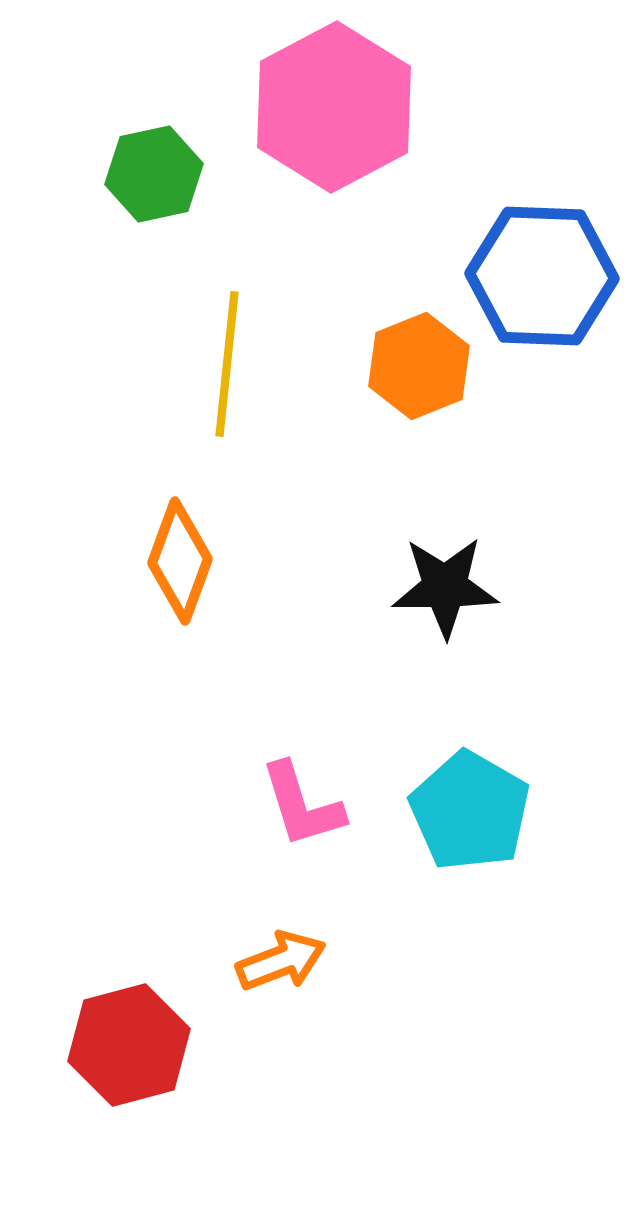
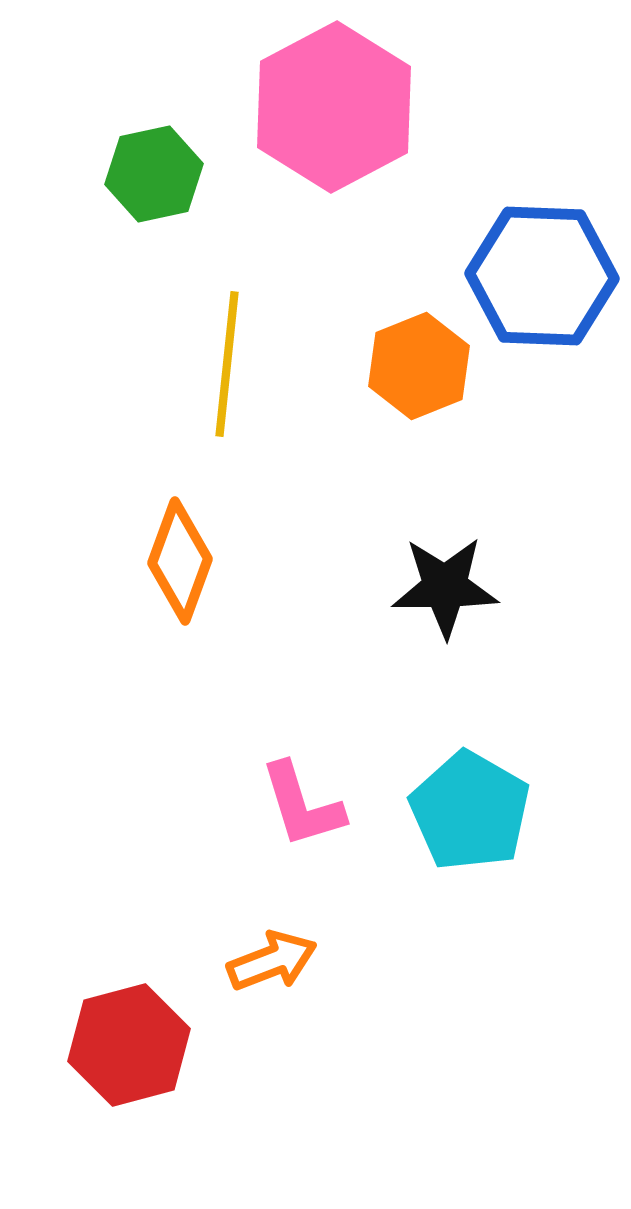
orange arrow: moved 9 px left
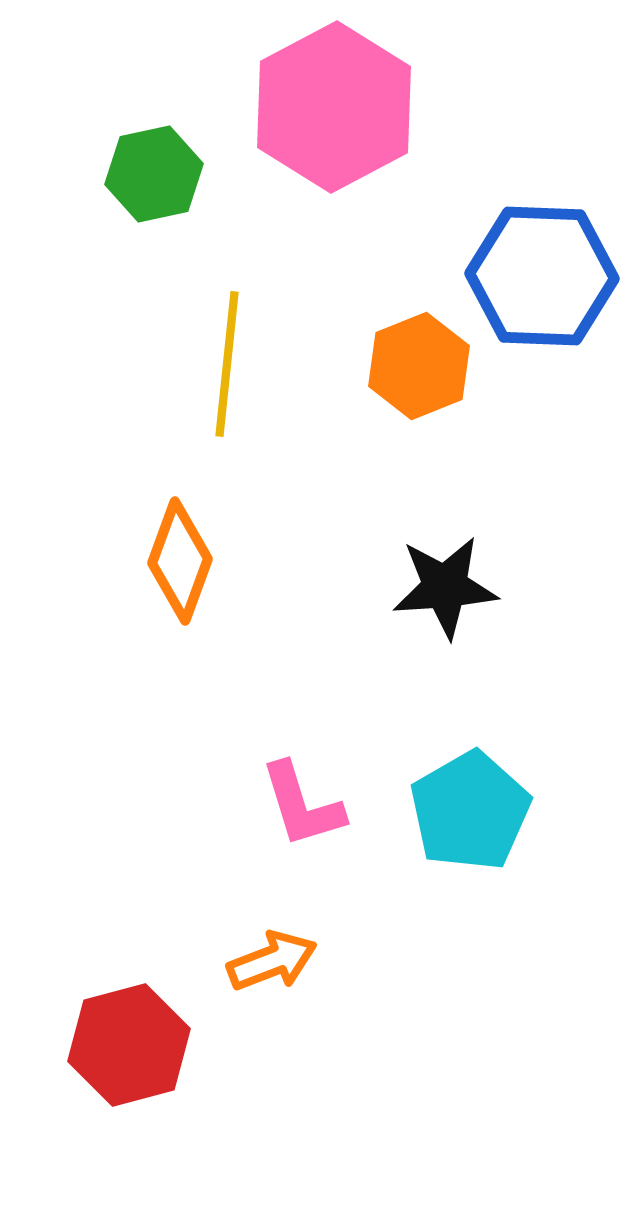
black star: rotated 4 degrees counterclockwise
cyan pentagon: rotated 12 degrees clockwise
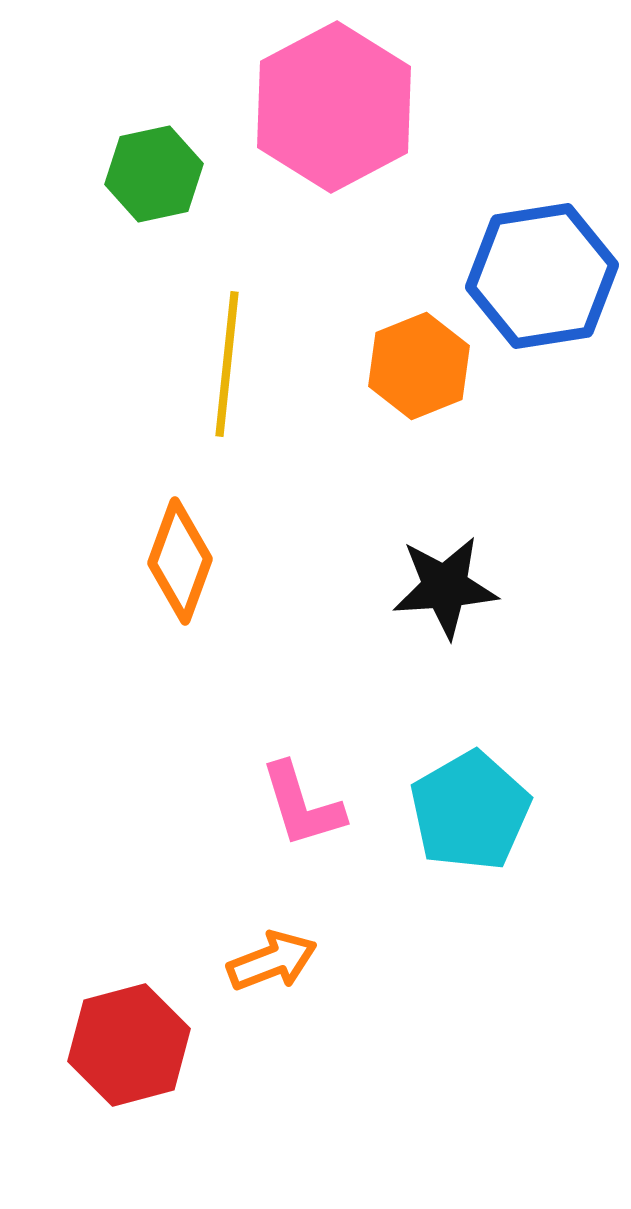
blue hexagon: rotated 11 degrees counterclockwise
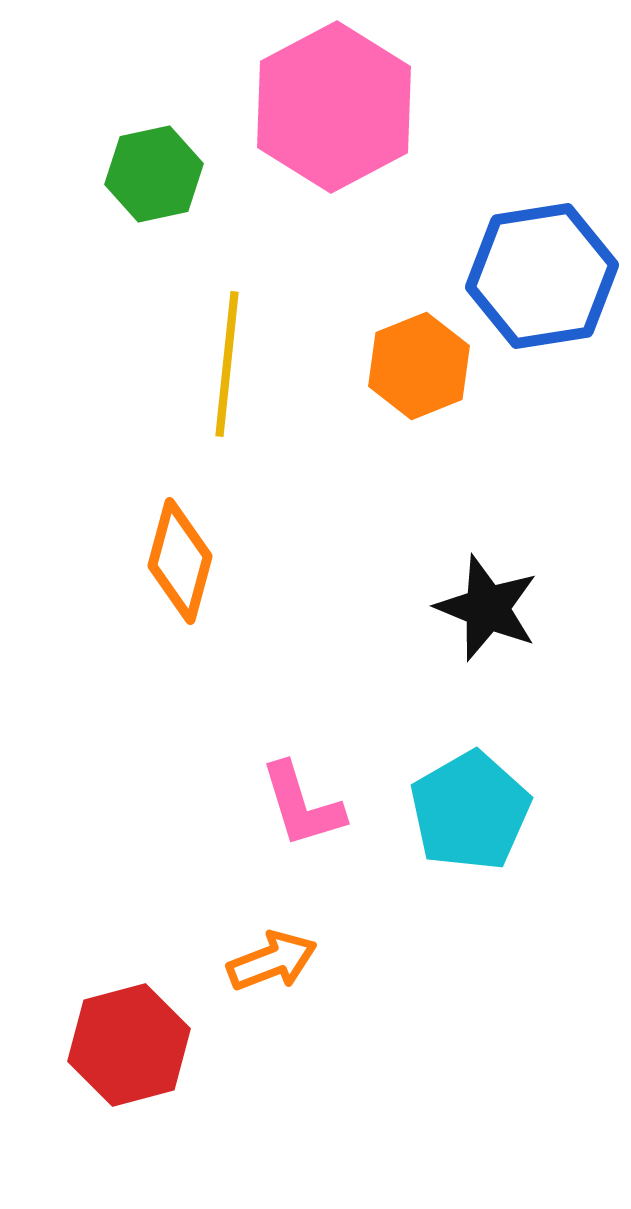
orange diamond: rotated 5 degrees counterclockwise
black star: moved 42 px right, 21 px down; rotated 26 degrees clockwise
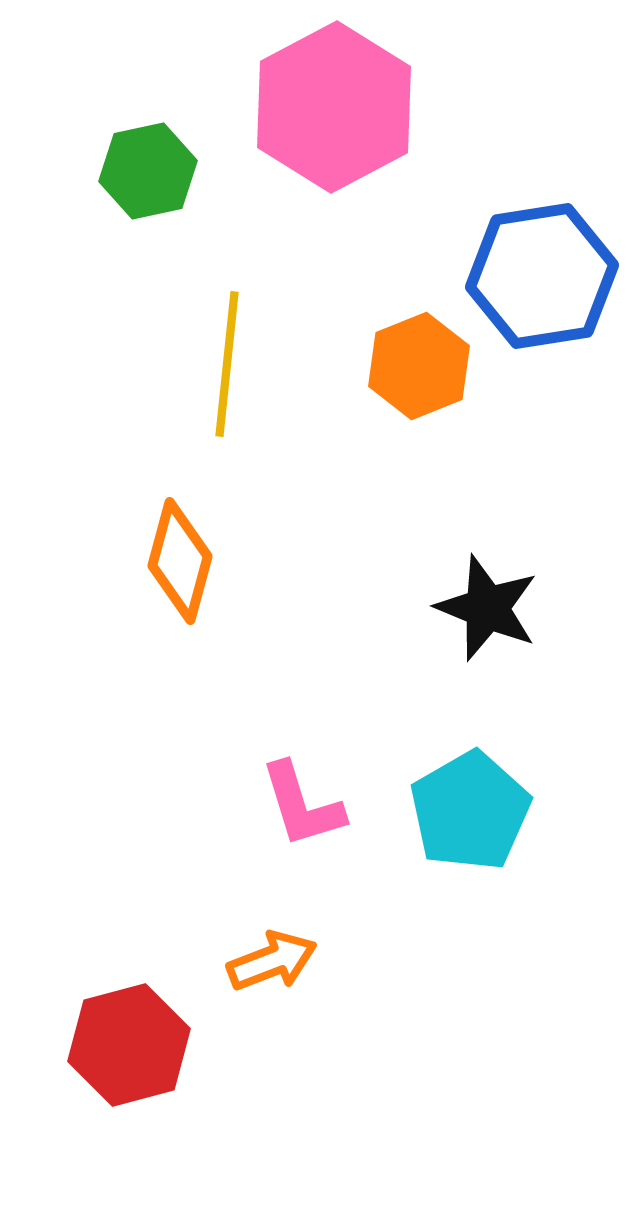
green hexagon: moved 6 px left, 3 px up
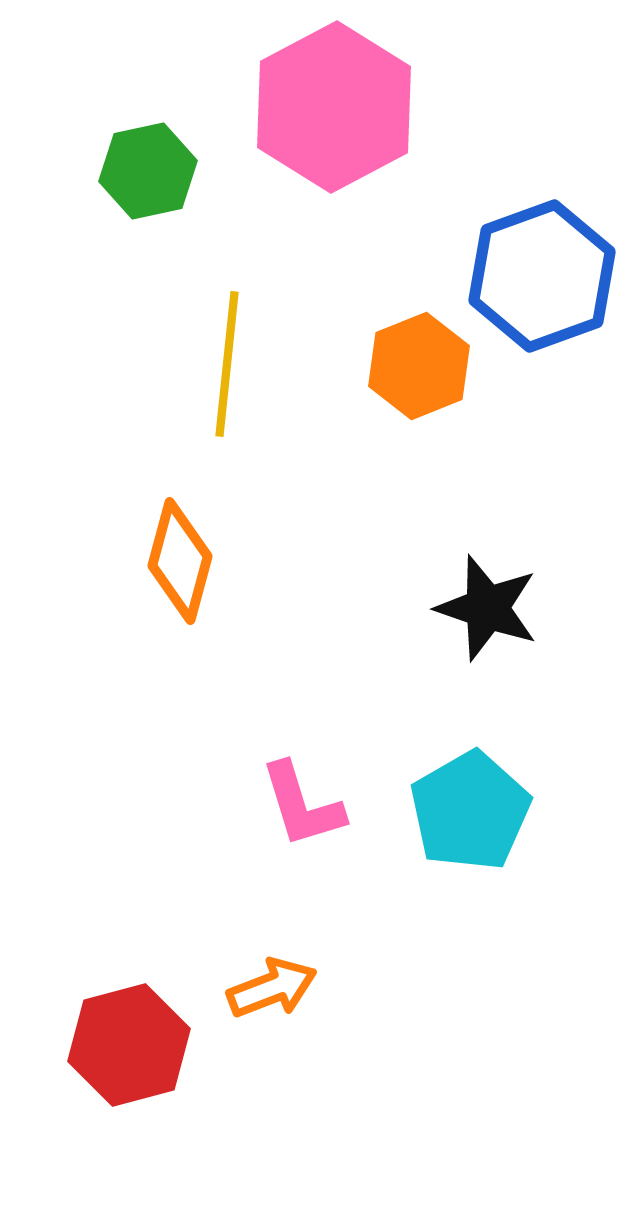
blue hexagon: rotated 11 degrees counterclockwise
black star: rotated 3 degrees counterclockwise
orange arrow: moved 27 px down
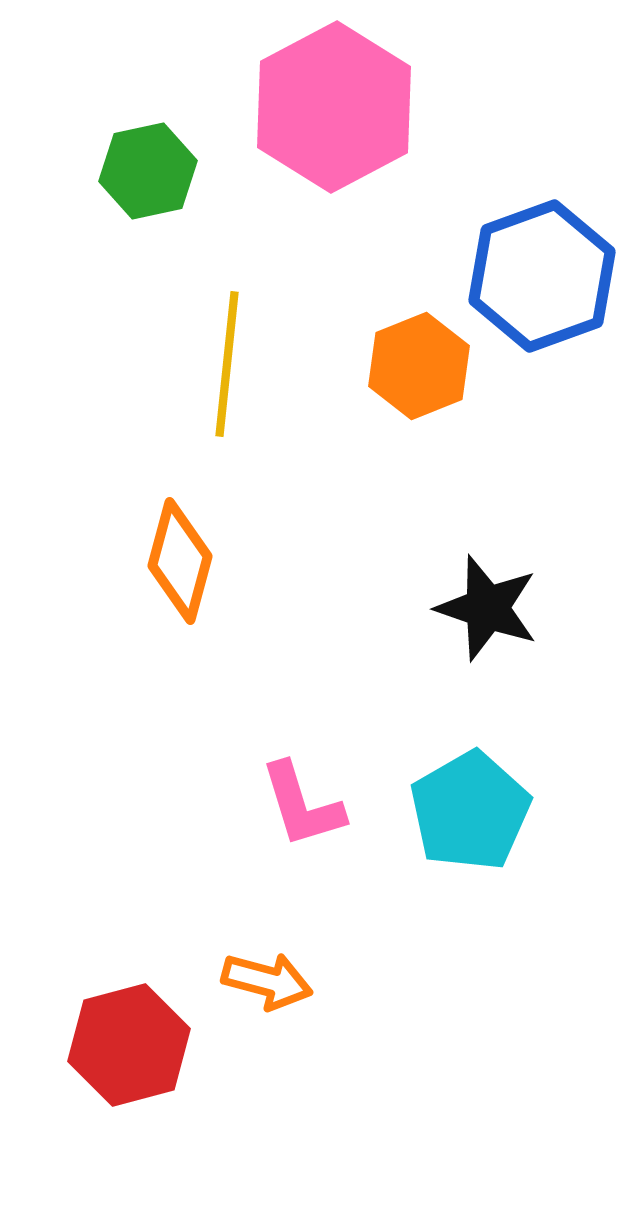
orange arrow: moved 5 px left, 7 px up; rotated 36 degrees clockwise
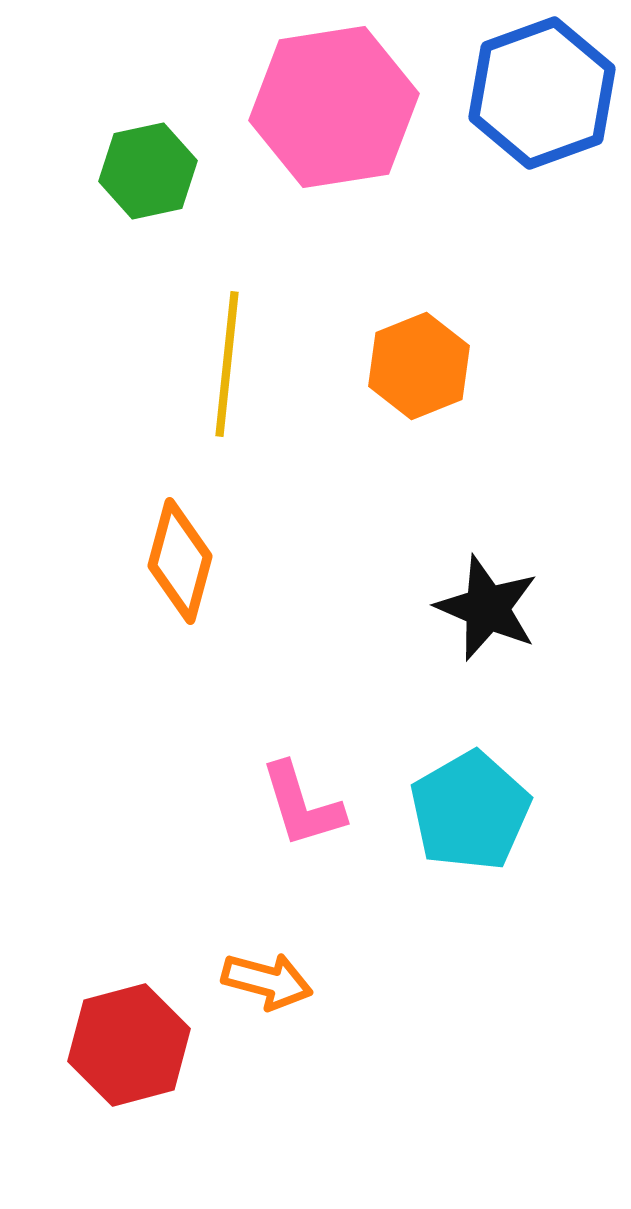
pink hexagon: rotated 19 degrees clockwise
blue hexagon: moved 183 px up
black star: rotated 4 degrees clockwise
